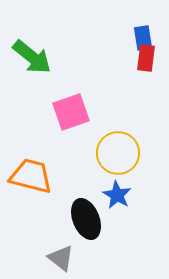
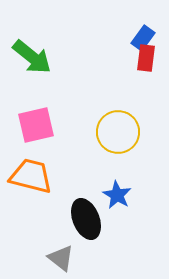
blue rectangle: rotated 45 degrees clockwise
pink square: moved 35 px left, 13 px down; rotated 6 degrees clockwise
yellow circle: moved 21 px up
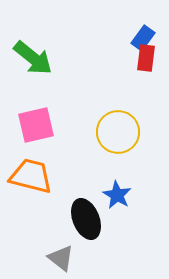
green arrow: moved 1 px right, 1 px down
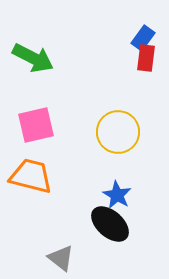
green arrow: rotated 12 degrees counterclockwise
black ellipse: moved 24 px right, 5 px down; rotated 27 degrees counterclockwise
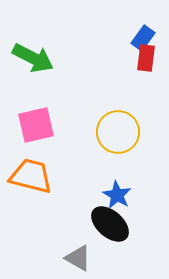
gray triangle: moved 17 px right; rotated 8 degrees counterclockwise
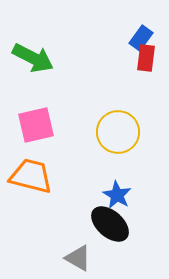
blue rectangle: moved 2 px left
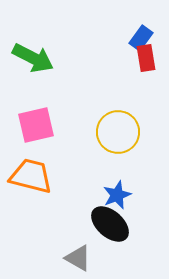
red rectangle: rotated 16 degrees counterclockwise
blue star: rotated 20 degrees clockwise
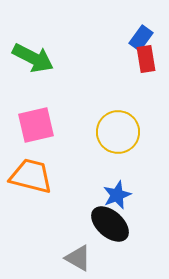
red rectangle: moved 1 px down
